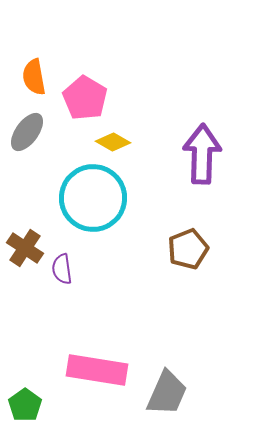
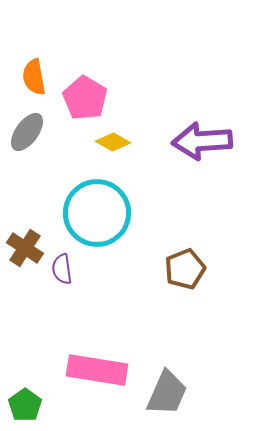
purple arrow: moved 13 px up; rotated 96 degrees counterclockwise
cyan circle: moved 4 px right, 15 px down
brown pentagon: moved 3 px left, 20 px down
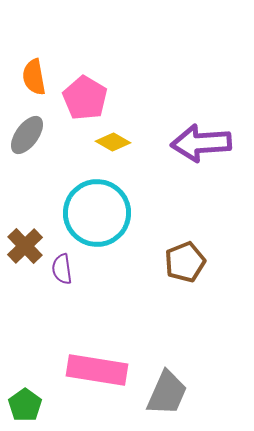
gray ellipse: moved 3 px down
purple arrow: moved 1 px left, 2 px down
brown cross: moved 2 px up; rotated 12 degrees clockwise
brown pentagon: moved 7 px up
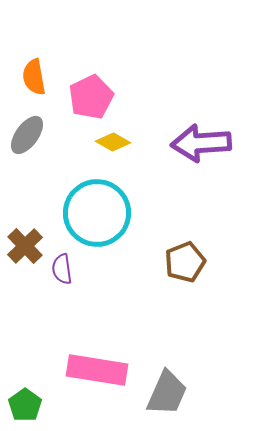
pink pentagon: moved 6 px right, 1 px up; rotated 15 degrees clockwise
